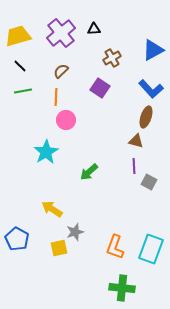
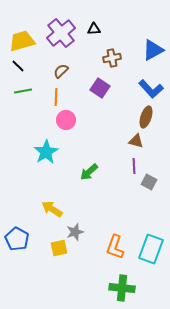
yellow trapezoid: moved 4 px right, 5 px down
brown cross: rotated 18 degrees clockwise
black line: moved 2 px left
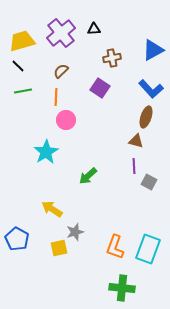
green arrow: moved 1 px left, 4 px down
cyan rectangle: moved 3 px left
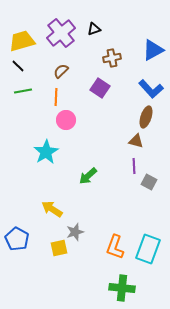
black triangle: rotated 16 degrees counterclockwise
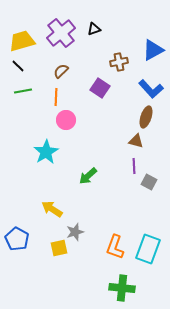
brown cross: moved 7 px right, 4 px down
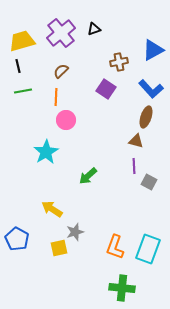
black line: rotated 32 degrees clockwise
purple square: moved 6 px right, 1 px down
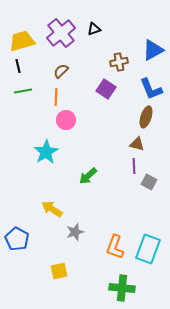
blue L-shape: rotated 20 degrees clockwise
brown triangle: moved 1 px right, 3 px down
yellow square: moved 23 px down
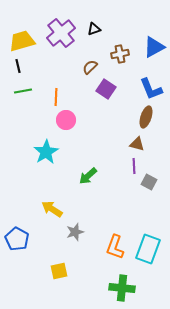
blue triangle: moved 1 px right, 3 px up
brown cross: moved 1 px right, 8 px up
brown semicircle: moved 29 px right, 4 px up
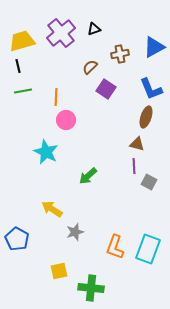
cyan star: rotated 15 degrees counterclockwise
green cross: moved 31 px left
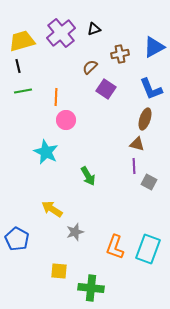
brown ellipse: moved 1 px left, 2 px down
green arrow: rotated 78 degrees counterclockwise
yellow square: rotated 18 degrees clockwise
